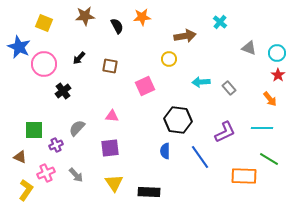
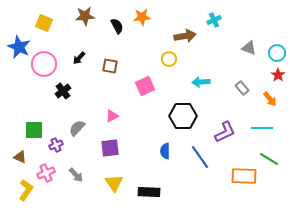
cyan cross: moved 6 px left, 2 px up; rotated 24 degrees clockwise
gray rectangle: moved 13 px right
pink triangle: rotated 32 degrees counterclockwise
black hexagon: moved 5 px right, 4 px up; rotated 8 degrees counterclockwise
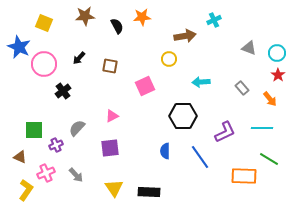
yellow triangle: moved 5 px down
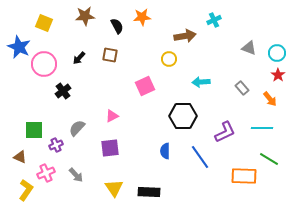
brown square: moved 11 px up
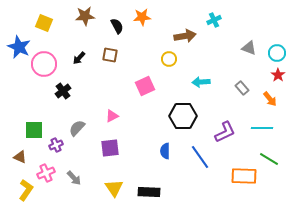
gray arrow: moved 2 px left, 3 px down
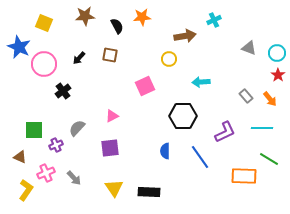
gray rectangle: moved 4 px right, 8 px down
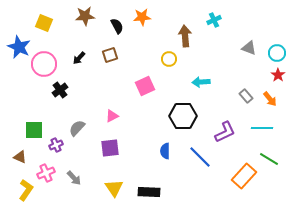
brown arrow: rotated 85 degrees counterclockwise
brown square: rotated 28 degrees counterclockwise
black cross: moved 3 px left, 1 px up
blue line: rotated 10 degrees counterclockwise
orange rectangle: rotated 50 degrees counterclockwise
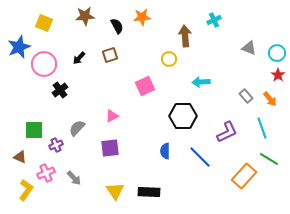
blue star: rotated 25 degrees clockwise
cyan line: rotated 70 degrees clockwise
purple L-shape: moved 2 px right
yellow triangle: moved 1 px right, 3 px down
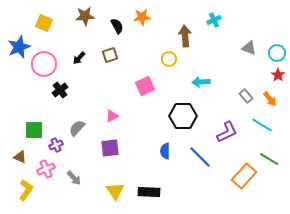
cyan line: moved 3 px up; rotated 40 degrees counterclockwise
pink cross: moved 4 px up
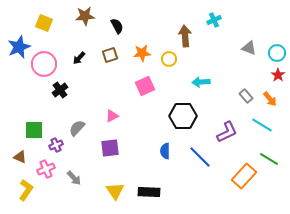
orange star: moved 36 px down
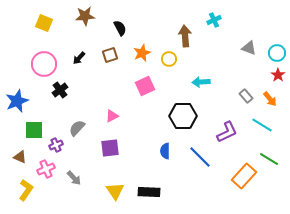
black semicircle: moved 3 px right, 2 px down
blue star: moved 2 px left, 54 px down
orange star: rotated 18 degrees counterclockwise
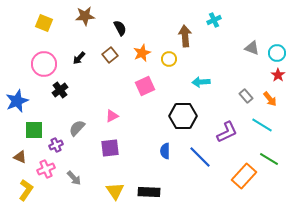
gray triangle: moved 3 px right
brown square: rotated 21 degrees counterclockwise
